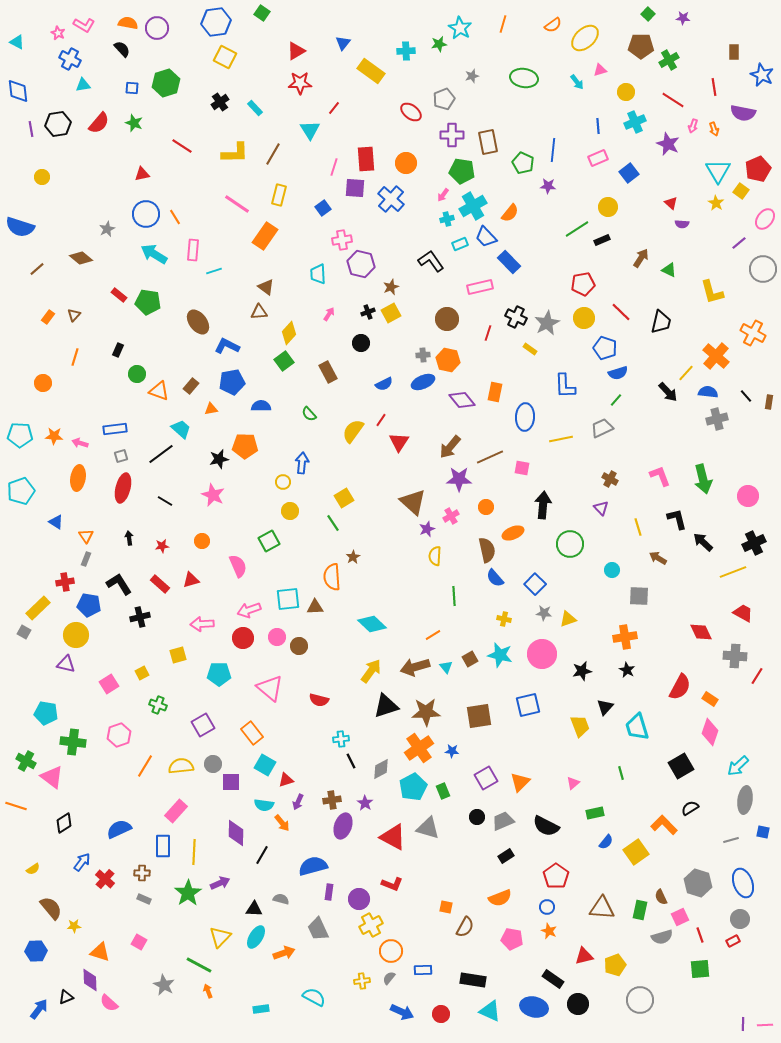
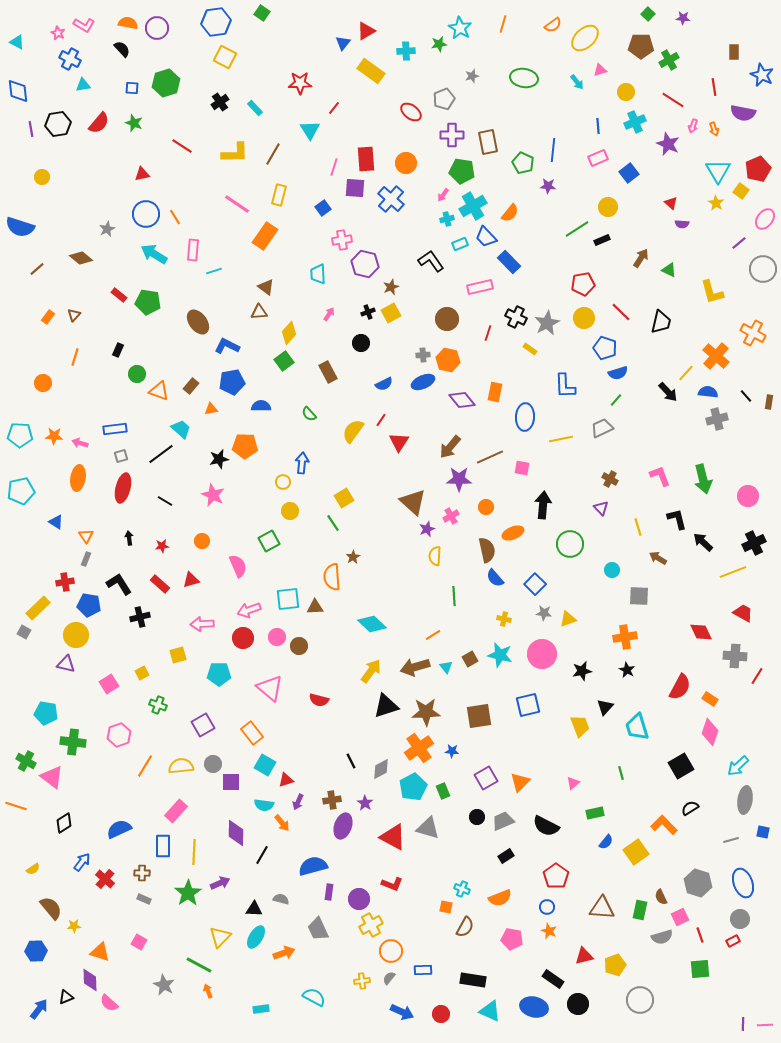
red triangle at (296, 51): moved 70 px right, 20 px up
purple hexagon at (361, 264): moved 4 px right
cyan pentagon at (21, 491): rotated 8 degrees clockwise
cyan cross at (341, 739): moved 121 px right, 150 px down; rotated 28 degrees clockwise
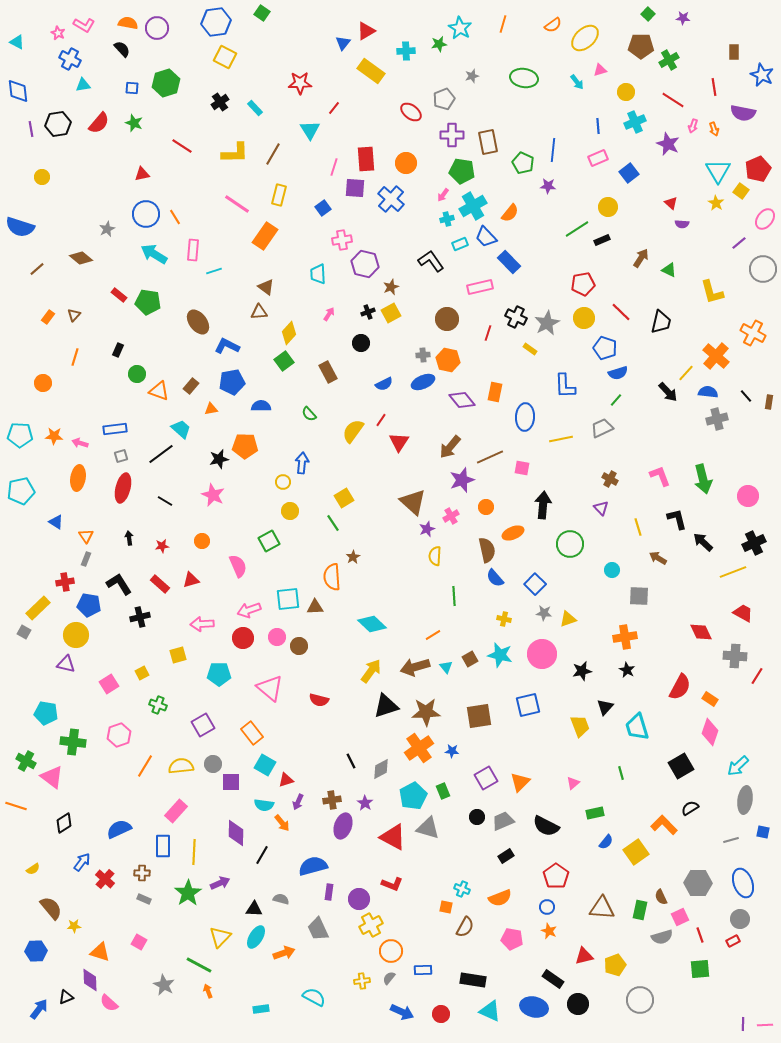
purple star at (459, 479): moved 3 px right, 1 px down; rotated 20 degrees counterclockwise
cyan pentagon at (413, 787): moved 9 px down
gray hexagon at (698, 883): rotated 16 degrees counterclockwise
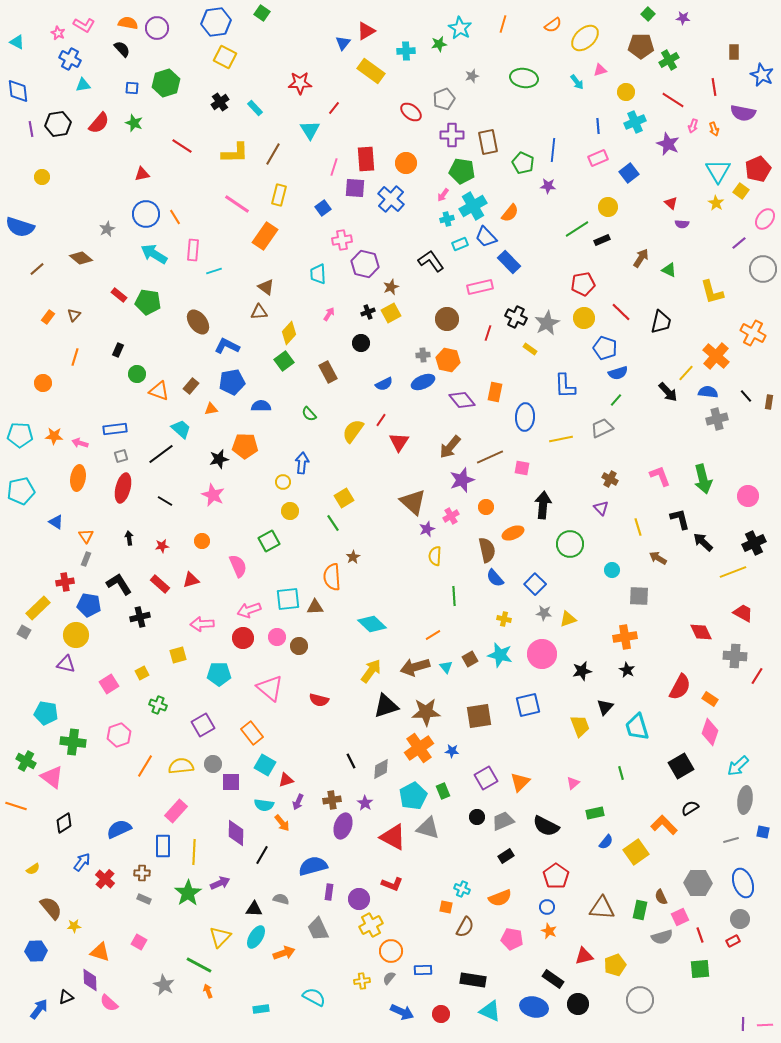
black L-shape at (677, 519): moved 3 px right
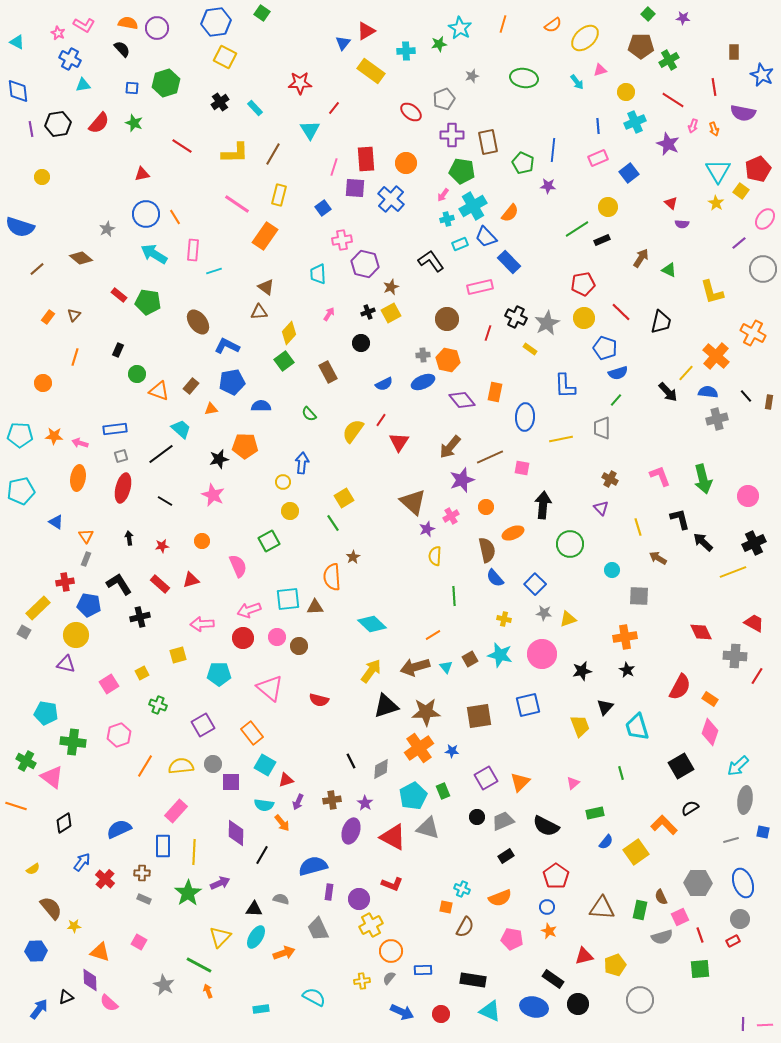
gray trapezoid at (602, 428): rotated 65 degrees counterclockwise
red trapezoid at (743, 613): moved 11 px right, 10 px down
purple ellipse at (343, 826): moved 8 px right, 5 px down
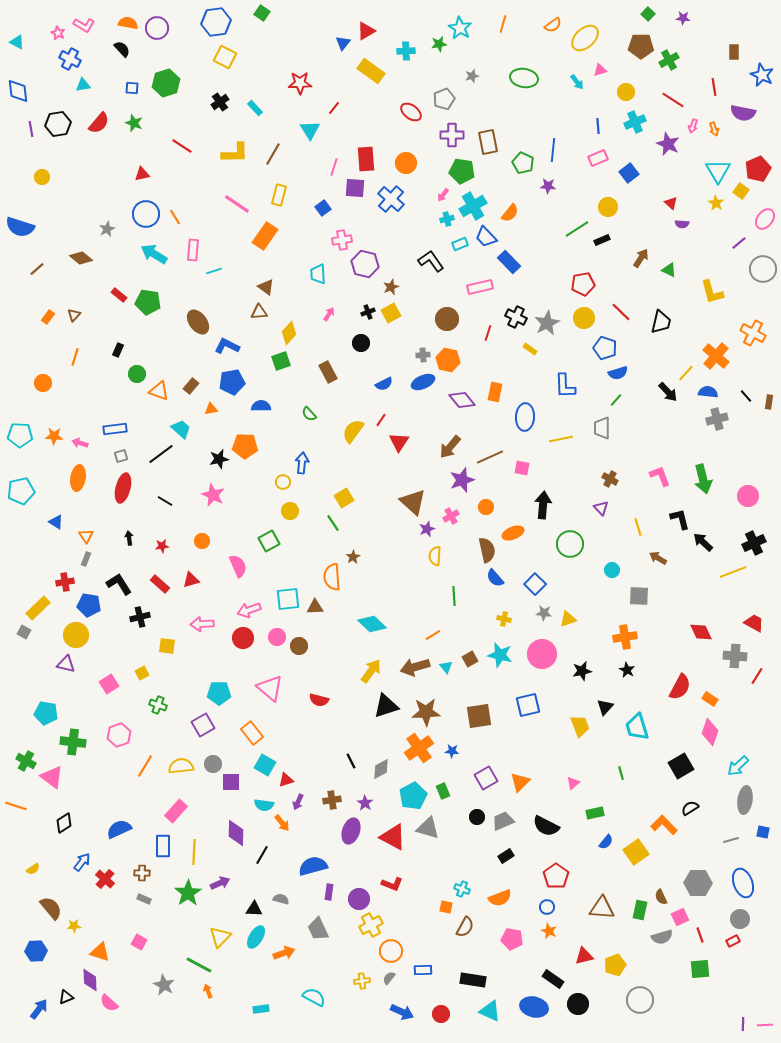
green square at (284, 361): moved 3 px left; rotated 18 degrees clockwise
yellow square at (178, 655): moved 11 px left, 9 px up; rotated 24 degrees clockwise
cyan pentagon at (219, 674): moved 19 px down
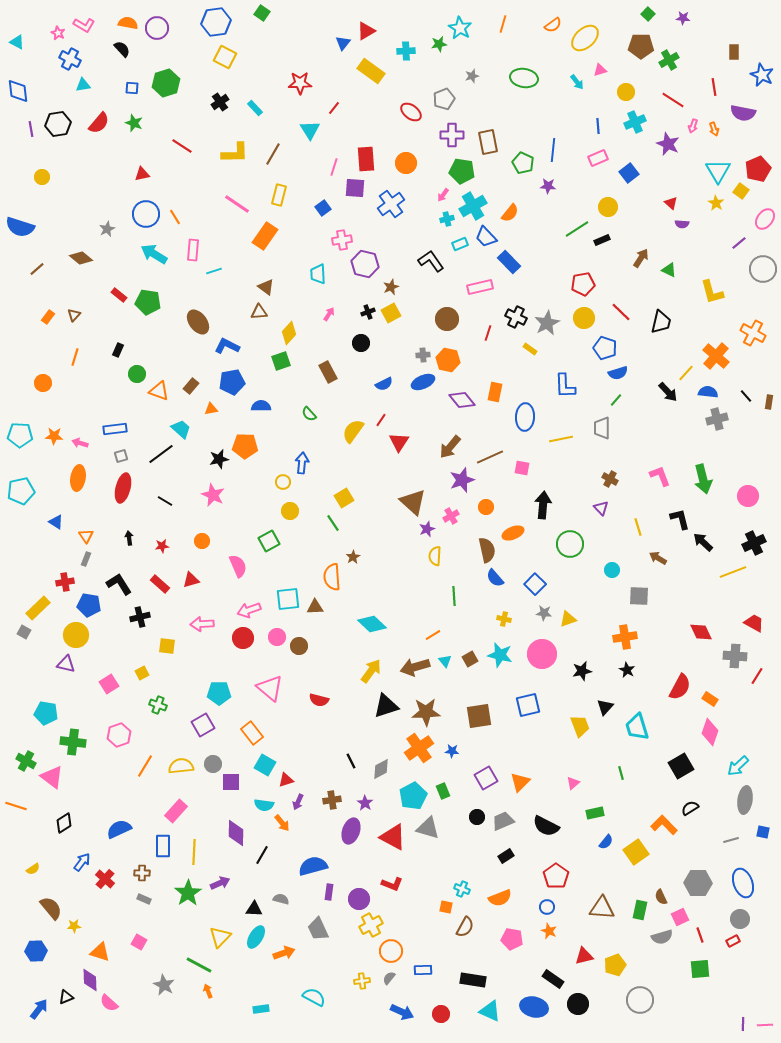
blue cross at (391, 199): moved 5 px down; rotated 12 degrees clockwise
cyan triangle at (446, 667): moved 1 px left, 6 px up
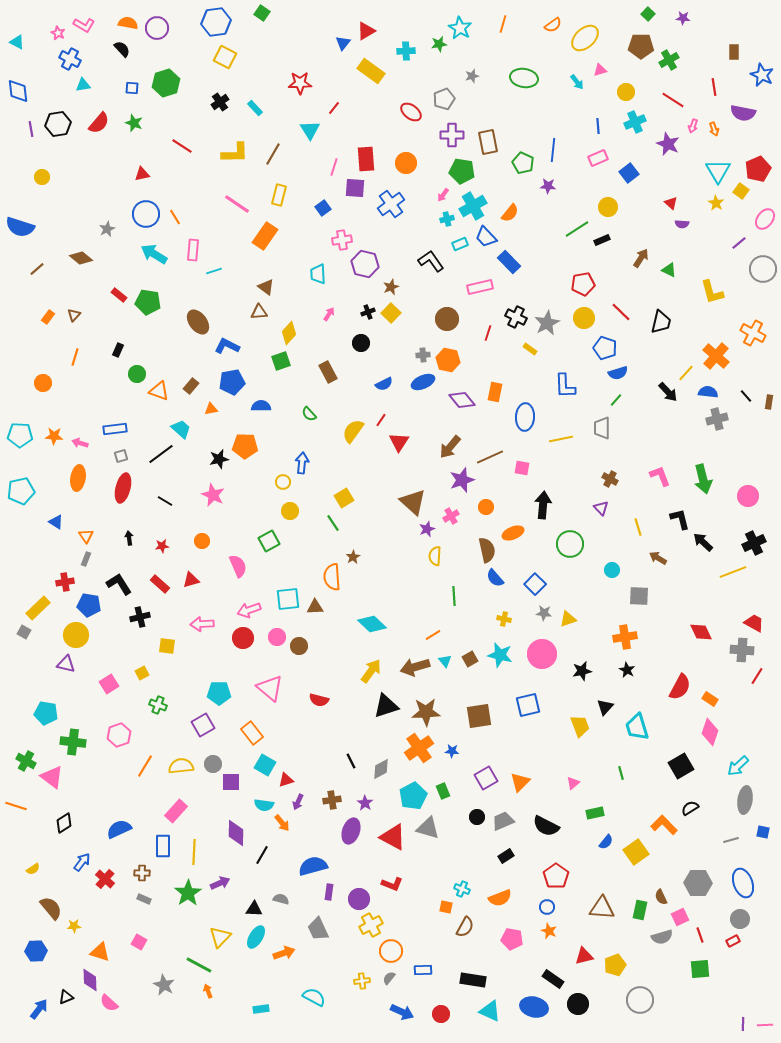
yellow square at (391, 313): rotated 18 degrees counterclockwise
gray cross at (735, 656): moved 7 px right, 6 px up
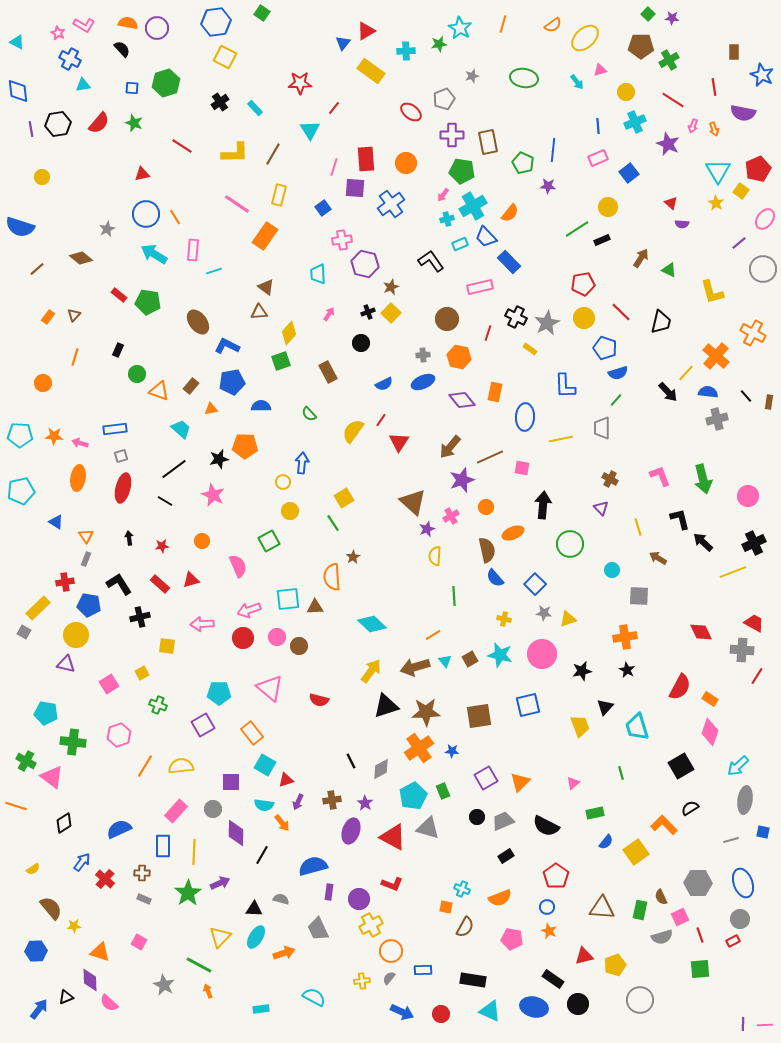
purple star at (683, 18): moved 11 px left
orange hexagon at (448, 360): moved 11 px right, 3 px up
black line at (161, 454): moved 13 px right, 15 px down
gray circle at (213, 764): moved 45 px down
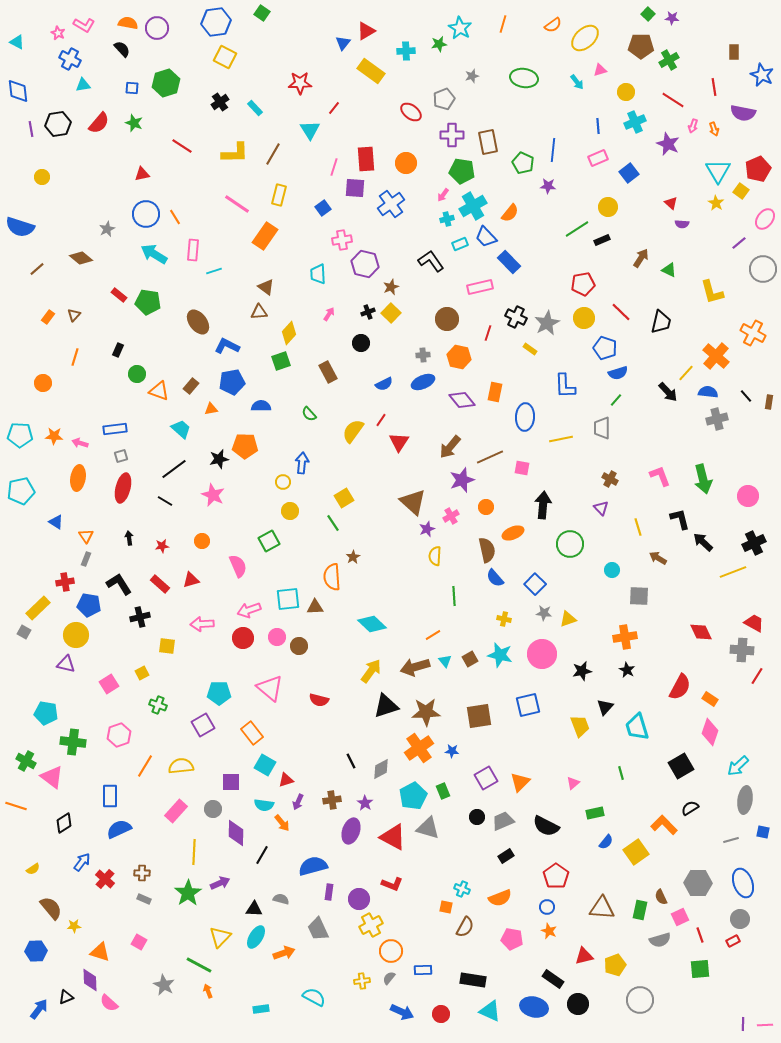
blue rectangle at (163, 846): moved 53 px left, 50 px up
gray semicircle at (662, 937): moved 2 px left, 3 px down
